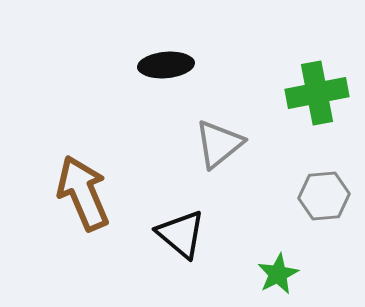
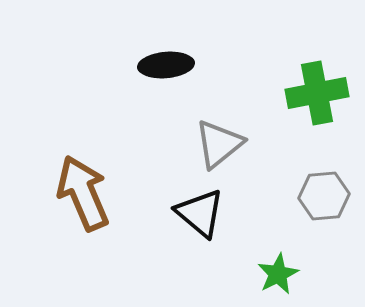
black triangle: moved 19 px right, 21 px up
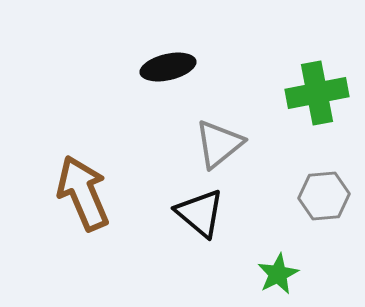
black ellipse: moved 2 px right, 2 px down; rotated 8 degrees counterclockwise
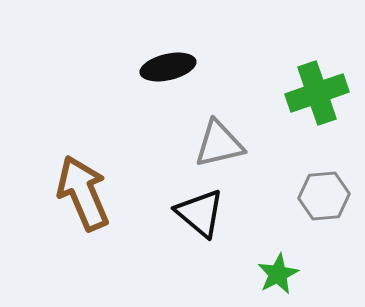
green cross: rotated 8 degrees counterclockwise
gray triangle: rotated 26 degrees clockwise
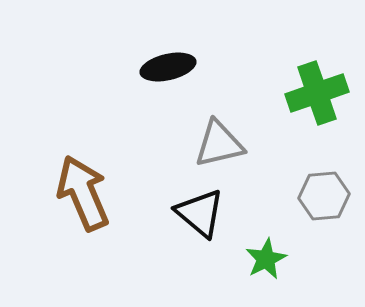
green star: moved 12 px left, 15 px up
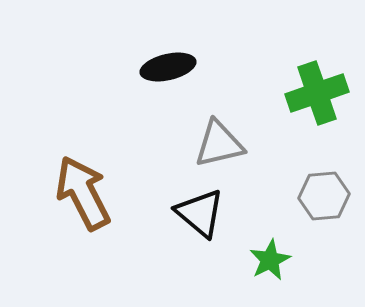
brown arrow: rotated 4 degrees counterclockwise
green star: moved 4 px right, 1 px down
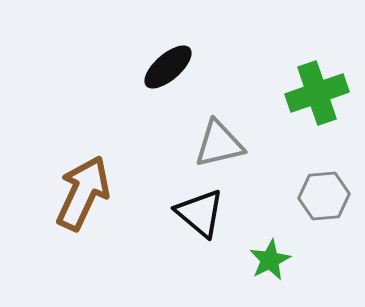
black ellipse: rotated 28 degrees counterclockwise
brown arrow: rotated 52 degrees clockwise
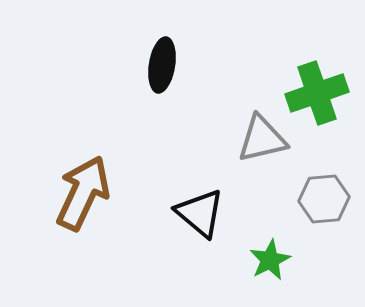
black ellipse: moved 6 px left, 2 px up; rotated 40 degrees counterclockwise
gray triangle: moved 43 px right, 5 px up
gray hexagon: moved 3 px down
